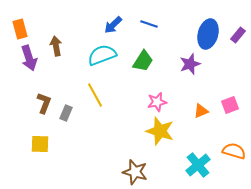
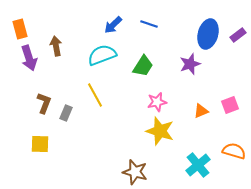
purple rectangle: rotated 14 degrees clockwise
green trapezoid: moved 5 px down
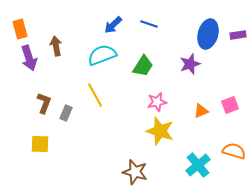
purple rectangle: rotated 28 degrees clockwise
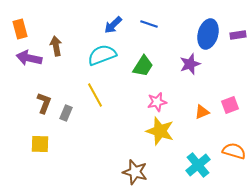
purple arrow: rotated 120 degrees clockwise
orange triangle: moved 1 px right, 1 px down
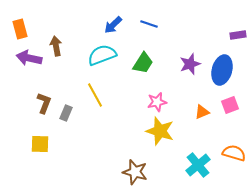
blue ellipse: moved 14 px right, 36 px down
green trapezoid: moved 3 px up
orange semicircle: moved 2 px down
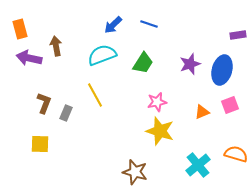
orange semicircle: moved 2 px right, 1 px down
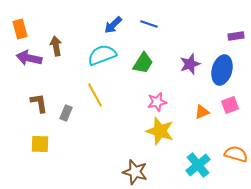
purple rectangle: moved 2 px left, 1 px down
brown L-shape: moved 5 px left; rotated 30 degrees counterclockwise
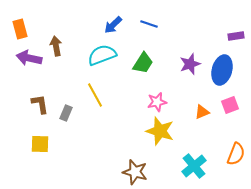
brown L-shape: moved 1 px right, 1 px down
orange semicircle: rotated 95 degrees clockwise
cyan cross: moved 4 px left, 1 px down
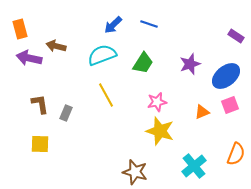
purple rectangle: rotated 42 degrees clockwise
brown arrow: rotated 66 degrees counterclockwise
blue ellipse: moved 4 px right, 6 px down; rotated 36 degrees clockwise
yellow line: moved 11 px right
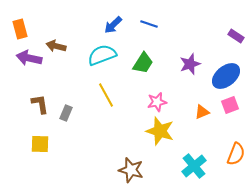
brown star: moved 4 px left, 2 px up
